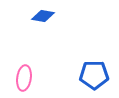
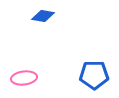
pink ellipse: rotated 75 degrees clockwise
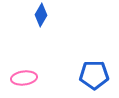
blue diamond: moved 2 px left, 1 px up; rotated 70 degrees counterclockwise
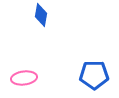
blue diamond: rotated 20 degrees counterclockwise
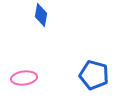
blue pentagon: rotated 16 degrees clockwise
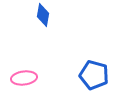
blue diamond: moved 2 px right
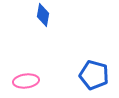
pink ellipse: moved 2 px right, 3 px down
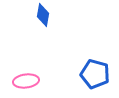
blue pentagon: moved 1 px right, 1 px up
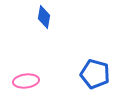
blue diamond: moved 1 px right, 2 px down
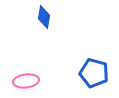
blue pentagon: moved 1 px left, 1 px up
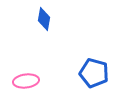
blue diamond: moved 2 px down
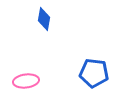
blue pentagon: rotated 8 degrees counterclockwise
